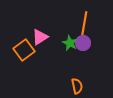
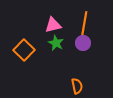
pink triangle: moved 13 px right, 12 px up; rotated 18 degrees clockwise
green star: moved 14 px left
orange square: rotated 10 degrees counterclockwise
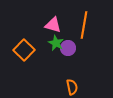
pink triangle: rotated 30 degrees clockwise
purple circle: moved 15 px left, 5 px down
orange semicircle: moved 5 px left, 1 px down
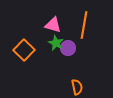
orange semicircle: moved 5 px right
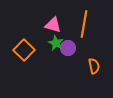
orange line: moved 1 px up
orange semicircle: moved 17 px right, 21 px up
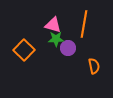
green star: moved 4 px up; rotated 28 degrees counterclockwise
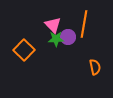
pink triangle: rotated 30 degrees clockwise
purple circle: moved 11 px up
orange semicircle: moved 1 px right, 1 px down
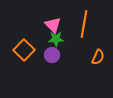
purple circle: moved 16 px left, 18 px down
orange semicircle: moved 3 px right, 10 px up; rotated 35 degrees clockwise
